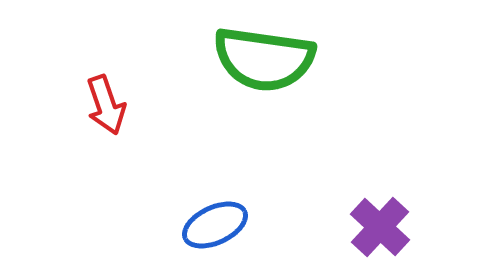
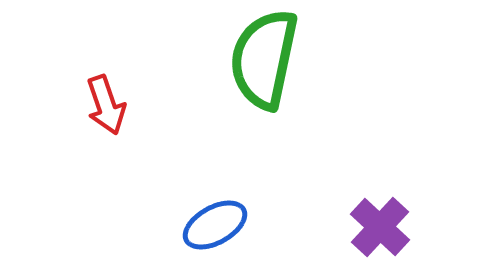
green semicircle: rotated 94 degrees clockwise
blue ellipse: rotated 4 degrees counterclockwise
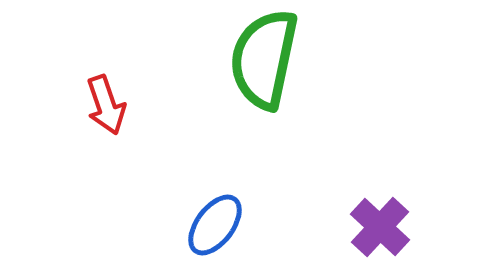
blue ellipse: rotated 24 degrees counterclockwise
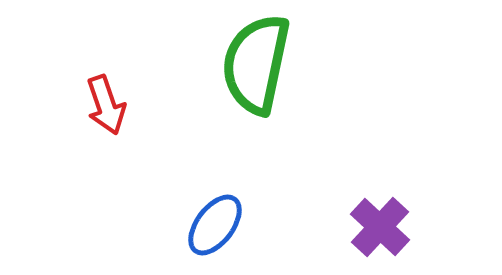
green semicircle: moved 8 px left, 5 px down
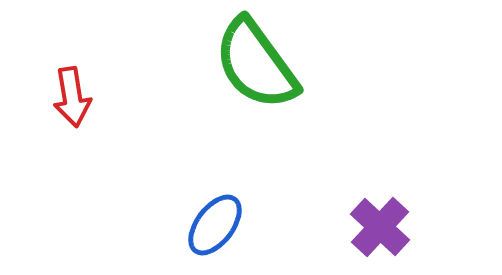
green semicircle: rotated 48 degrees counterclockwise
red arrow: moved 34 px left, 8 px up; rotated 10 degrees clockwise
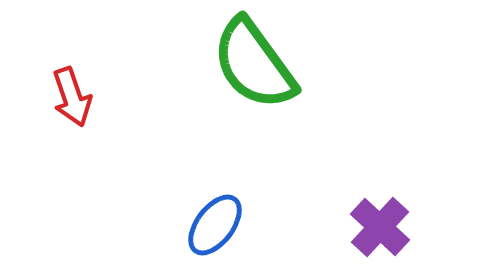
green semicircle: moved 2 px left
red arrow: rotated 10 degrees counterclockwise
